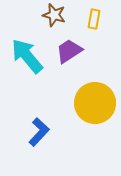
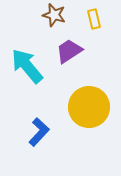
yellow rectangle: rotated 24 degrees counterclockwise
cyan arrow: moved 10 px down
yellow circle: moved 6 px left, 4 px down
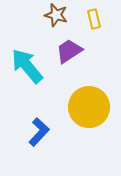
brown star: moved 2 px right
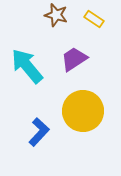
yellow rectangle: rotated 42 degrees counterclockwise
purple trapezoid: moved 5 px right, 8 px down
yellow circle: moved 6 px left, 4 px down
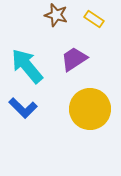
yellow circle: moved 7 px right, 2 px up
blue L-shape: moved 16 px left, 24 px up; rotated 92 degrees clockwise
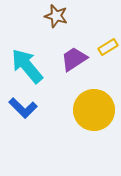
brown star: moved 1 px down
yellow rectangle: moved 14 px right, 28 px down; rotated 66 degrees counterclockwise
yellow circle: moved 4 px right, 1 px down
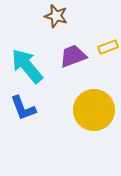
yellow rectangle: rotated 12 degrees clockwise
purple trapezoid: moved 1 px left, 3 px up; rotated 12 degrees clockwise
blue L-shape: rotated 24 degrees clockwise
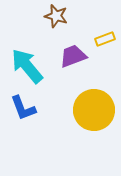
yellow rectangle: moved 3 px left, 8 px up
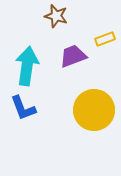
cyan arrow: rotated 48 degrees clockwise
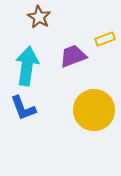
brown star: moved 17 px left, 1 px down; rotated 15 degrees clockwise
